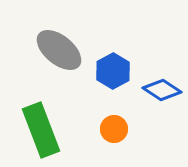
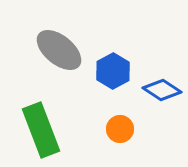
orange circle: moved 6 px right
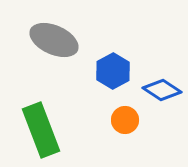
gray ellipse: moved 5 px left, 10 px up; rotated 15 degrees counterclockwise
orange circle: moved 5 px right, 9 px up
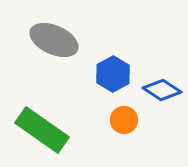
blue hexagon: moved 3 px down
orange circle: moved 1 px left
green rectangle: moved 1 px right; rotated 34 degrees counterclockwise
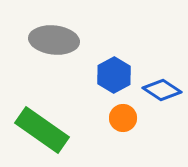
gray ellipse: rotated 18 degrees counterclockwise
blue hexagon: moved 1 px right, 1 px down
orange circle: moved 1 px left, 2 px up
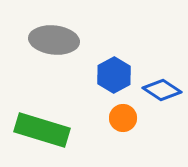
green rectangle: rotated 18 degrees counterclockwise
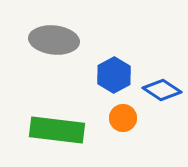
green rectangle: moved 15 px right; rotated 10 degrees counterclockwise
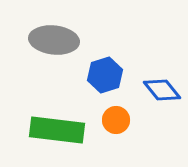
blue hexagon: moved 9 px left; rotated 12 degrees clockwise
blue diamond: rotated 18 degrees clockwise
orange circle: moved 7 px left, 2 px down
